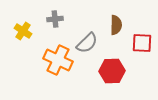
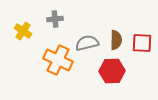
brown semicircle: moved 15 px down
gray semicircle: rotated 150 degrees counterclockwise
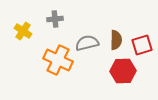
red square: moved 2 px down; rotated 20 degrees counterclockwise
red hexagon: moved 11 px right
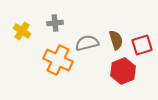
gray cross: moved 4 px down
yellow cross: moved 1 px left
brown semicircle: rotated 18 degrees counterclockwise
red hexagon: rotated 20 degrees counterclockwise
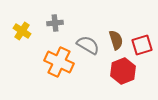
gray semicircle: moved 1 px right, 2 px down; rotated 45 degrees clockwise
orange cross: moved 1 px right, 2 px down
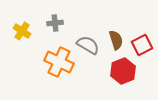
red square: rotated 10 degrees counterclockwise
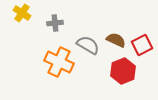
yellow cross: moved 18 px up
brown semicircle: rotated 48 degrees counterclockwise
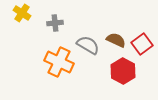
red square: moved 1 px up; rotated 10 degrees counterclockwise
red hexagon: rotated 10 degrees counterclockwise
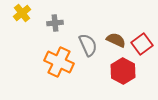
yellow cross: rotated 18 degrees clockwise
gray semicircle: rotated 35 degrees clockwise
